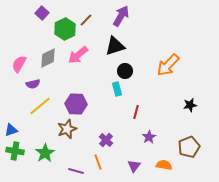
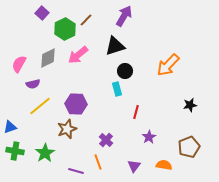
purple arrow: moved 3 px right
blue triangle: moved 1 px left, 3 px up
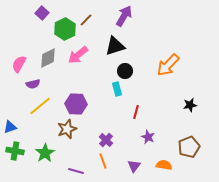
purple star: moved 1 px left; rotated 16 degrees counterclockwise
orange line: moved 5 px right, 1 px up
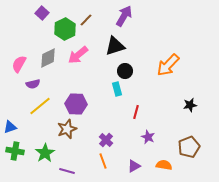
purple triangle: rotated 24 degrees clockwise
purple line: moved 9 px left
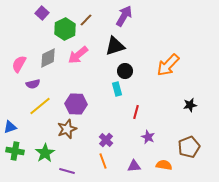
purple triangle: rotated 24 degrees clockwise
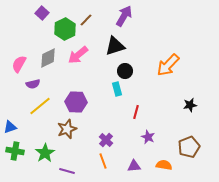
purple hexagon: moved 2 px up
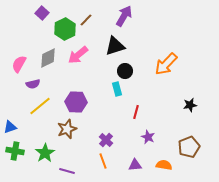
orange arrow: moved 2 px left, 1 px up
purple triangle: moved 1 px right, 1 px up
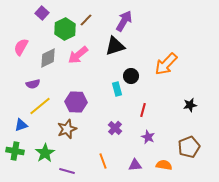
purple arrow: moved 5 px down
pink semicircle: moved 2 px right, 17 px up
black circle: moved 6 px right, 5 px down
red line: moved 7 px right, 2 px up
blue triangle: moved 11 px right, 2 px up
purple cross: moved 9 px right, 12 px up
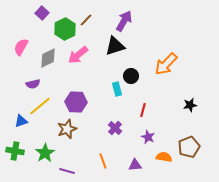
blue triangle: moved 4 px up
orange semicircle: moved 8 px up
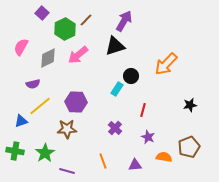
cyan rectangle: rotated 48 degrees clockwise
brown star: rotated 18 degrees clockwise
